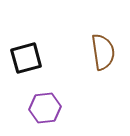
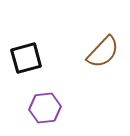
brown semicircle: rotated 51 degrees clockwise
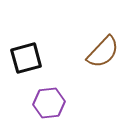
purple hexagon: moved 4 px right, 5 px up
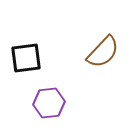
black square: rotated 8 degrees clockwise
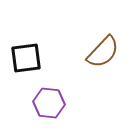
purple hexagon: rotated 12 degrees clockwise
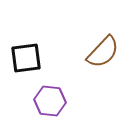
purple hexagon: moved 1 px right, 2 px up
